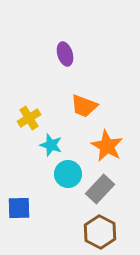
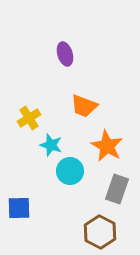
cyan circle: moved 2 px right, 3 px up
gray rectangle: moved 17 px right; rotated 24 degrees counterclockwise
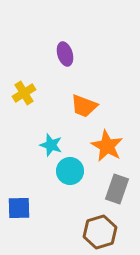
yellow cross: moved 5 px left, 25 px up
brown hexagon: rotated 16 degrees clockwise
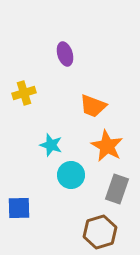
yellow cross: rotated 15 degrees clockwise
orange trapezoid: moved 9 px right
cyan circle: moved 1 px right, 4 px down
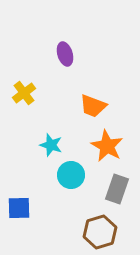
yellow cross: rotated 20 degrees counterclockwise
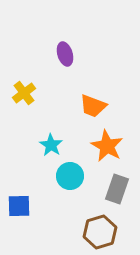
cyan star: rotated 15 degrees clockwise
cyan circle: moved 1 px left, 1 px down
blue square: moved 2 px up
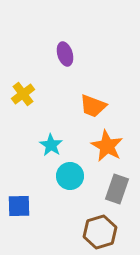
yellow cross: moved 1 px left, 1 px down
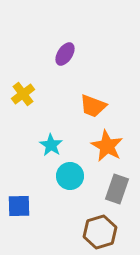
purple ellipse: rotated 50 degrees clockwise
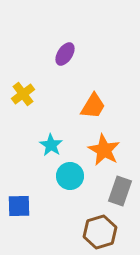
orange trapezoid: rotated 80 degrees counterclockwise
orange star: moved 3 px left, 4 px down
gray rectangle: moved 3 px right, 2 px down
